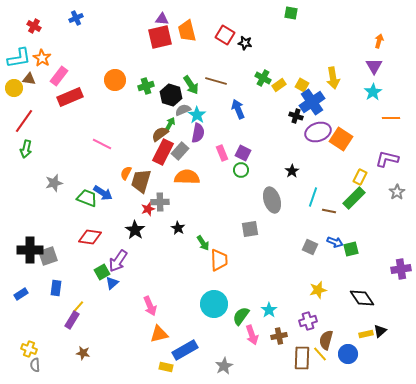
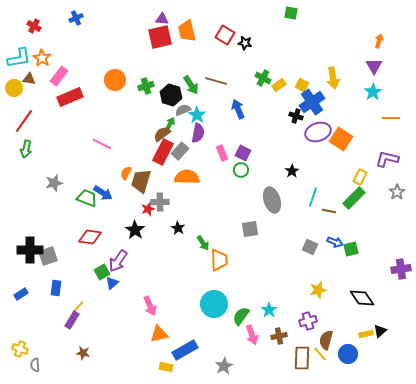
brown semicircle at (160, 134): moved 2 px right
yellow cross at (29, 349): moved 9 px left
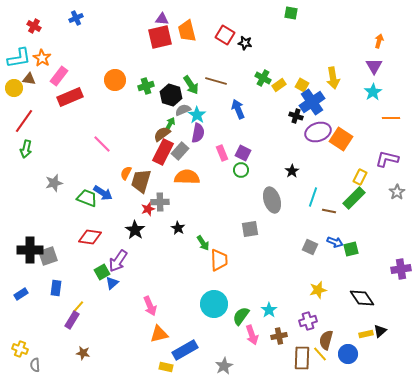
pink line at (102, 144): rotated 18 degrees clockwise
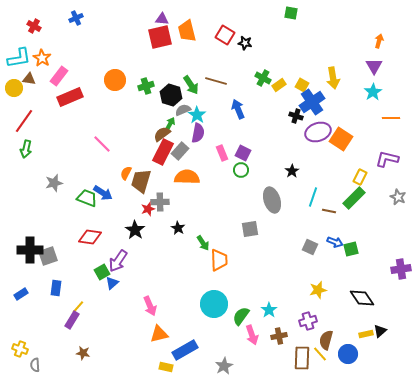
gray star at (397, 192): moved 1 px right, 5 px down; rotated 14 degrees counterclockwise
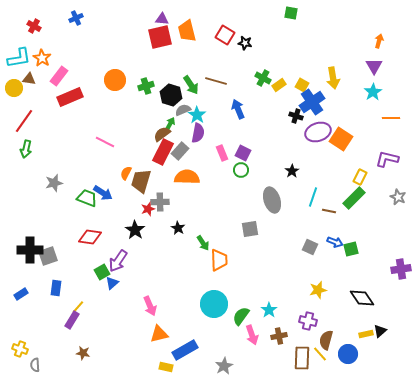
pink line at (102, 144): moved 3 px right, 2 px up; rotated 18 degrees counterclockwise
purple cross at (308, 321): rotated 30 degrees clockwise
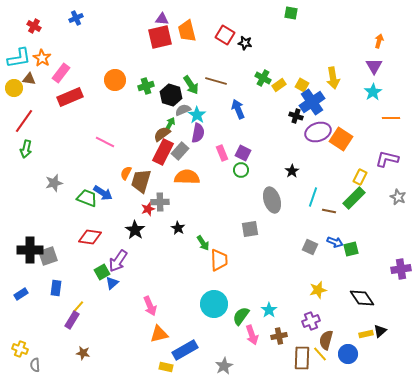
pink rectangle at (59, 76): moved 2 px right, 3 px up
purple cross at (308, 321): moved 3 px right; rotated 36 degrees counterclockwise
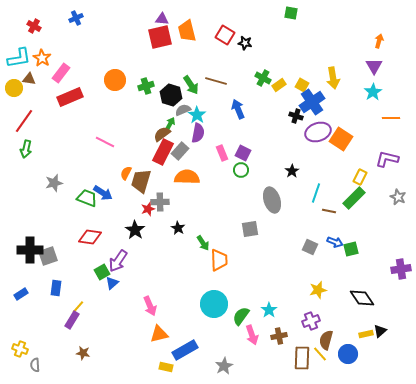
cyan line at (313, 197): moved 3 px right, 4 px up
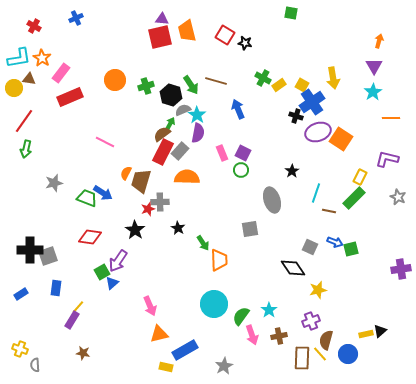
black diamond at (362, 298): moved 69 px left, 30 px up
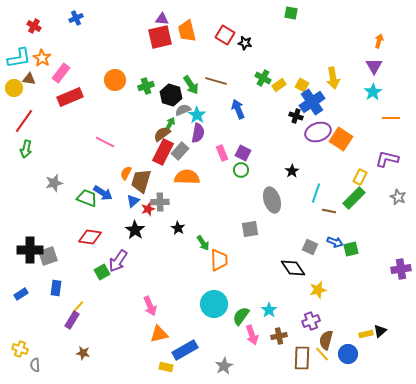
blue triangle at (112, 283): moved 21 px right, 82 px up
yellow line at (320, 354): moved 2 px right
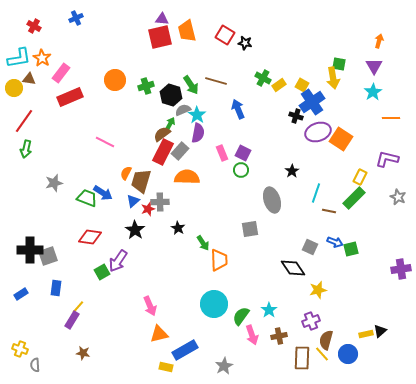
green square at (291, 13): moved 48 px right, 51 px down
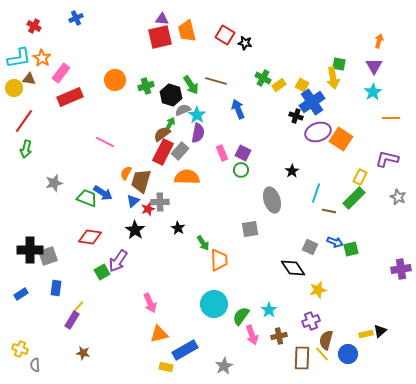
pink arrow at (150, 306): moved 3 px up
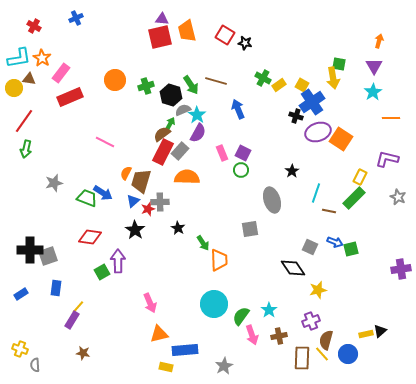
purple semicircle at (198, 133): rotated 18 degrees clockwise
purple arrow at (118, 261): rotated 145 degrees clockwise
blue rectangle at (185, 350): rotated 25 degrees clockwise
